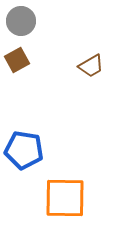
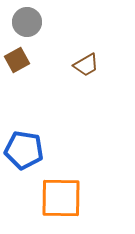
gray circle: moved 6 px right, 1 px down
brown trapezoid: moved 5 px left, 1 px up
orange square: moved 4 px left
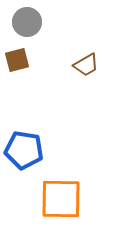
brown square: rotated 15 degrees clockwise
orange square: moved 1 px down
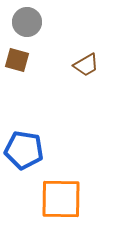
brown square: rotated 30 degrees clockwise
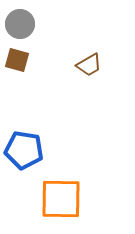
gray circle: moved 7 px left, 2 px down
brown trapezoid: moved 3 px right
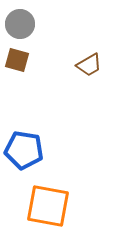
orange square: moved 13 px left, 7 px down; rotated 9 degrees clockwise
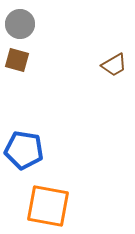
brown trapezoid: moved 25 px right
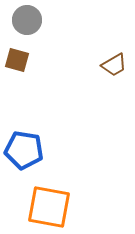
gray circle: moved 7 px right, 4 px up
orange square: moved 1 px right, 1 px down
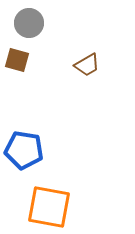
gray circle: moved 2 px right, 3 px down
brown trapezoid: moved 27 px left
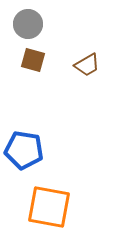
gray circle: moved 1 px left, 1 px down
brown square: moved 16 px right
